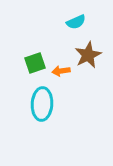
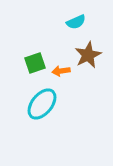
cyan ellipse: rotated 36 degrees clockwise
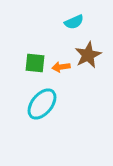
cyan semicircle: moved 2 px left
green square: rotated 25 degrees clockwise
orange arrow: moved 4 px up
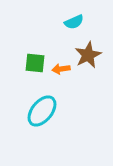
orange arrow: moved 2 px down
cyan ellipse: moved 7 px down
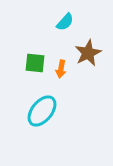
cyan semicircle: moved 9 px left; rotated 24 degrees counterclockwise
brown star: moved 2 px up
orange arrow: rotated 72 degrees counterclockwise
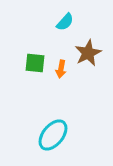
cyan ellipse: moved 11 px right, 24 px down
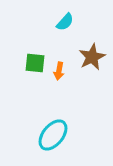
brown star: moved 4 px right, 4 px down
orange arrow: moved 2 px left, 2 px down
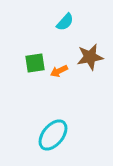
brown star: moved 2 px left; rotated 16 degrees clockwise
green square: rotated 15 degrees counterclockwise
orange arrow: rotated 54 degrees clockwise
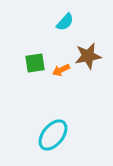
brown star: moved 2 px left, 1 px up
orange arrow: moved 2 px right, 1 px up
